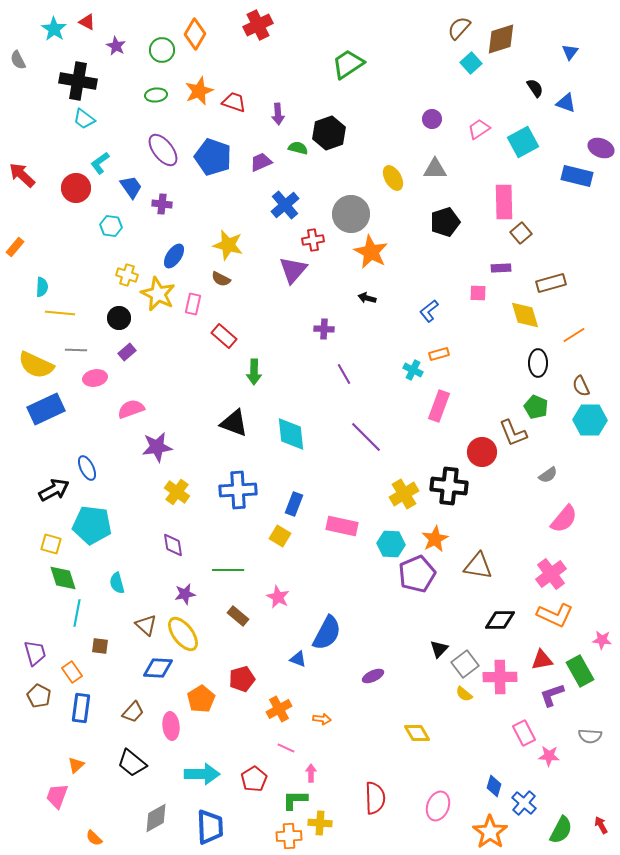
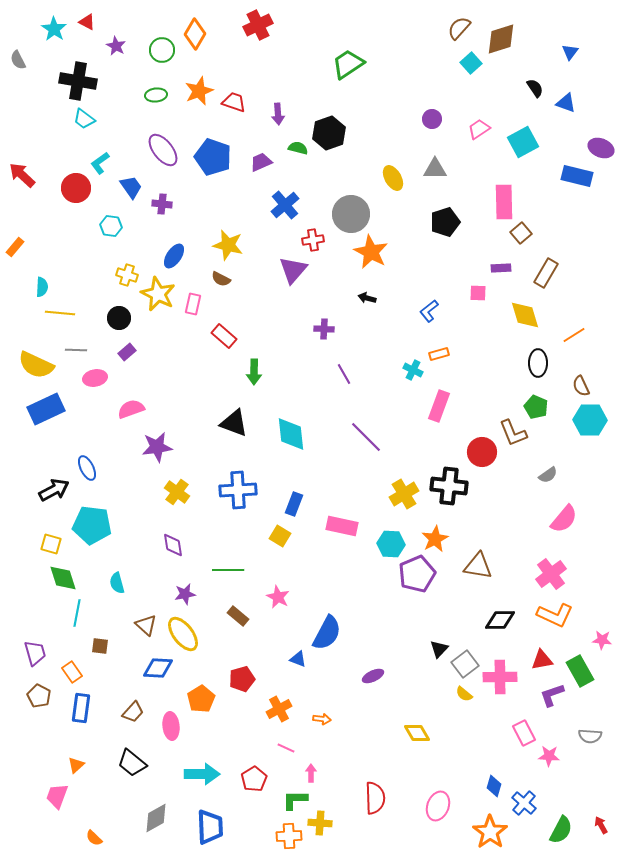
brown rectangle at (551, 283): moved 5 px left, 10 px up; rotated 44 degrees counterclockwise
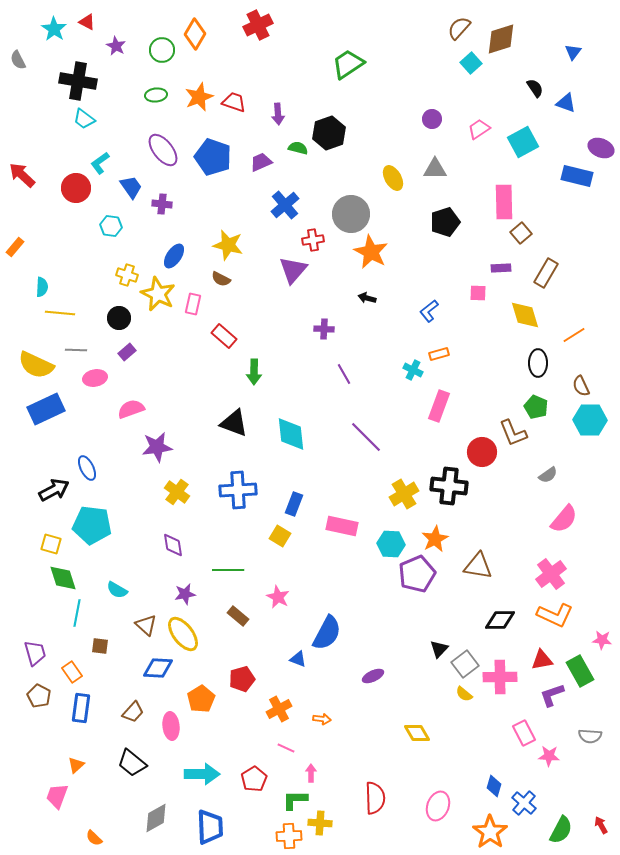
blue triangle at (570, 52): moved 3 px right
orange star at (199, 91): moved 6 px down
cyan semicircle at (117, 583): moved 7 px down; rotated 45 degrees counterclockwise
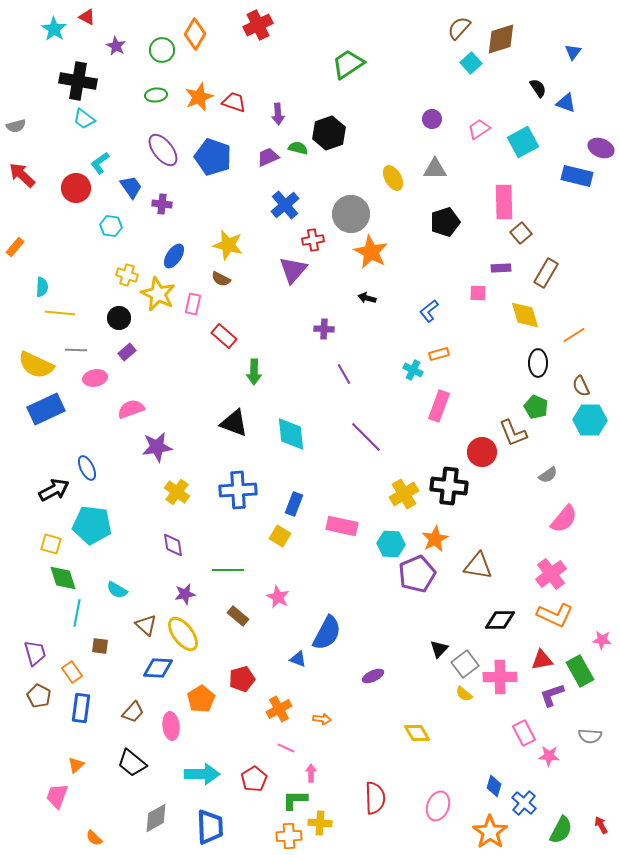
red triangle at (87, 22): moved 5 px up
gray semicircle at (18, 60): moved 2 px left, 66 px down; rotated 78 degrees counterclockwise
black semicircle at (535, 88): moved 3 px right
purple trapezoid at (261, 162): moved 7 px right, 5 px up
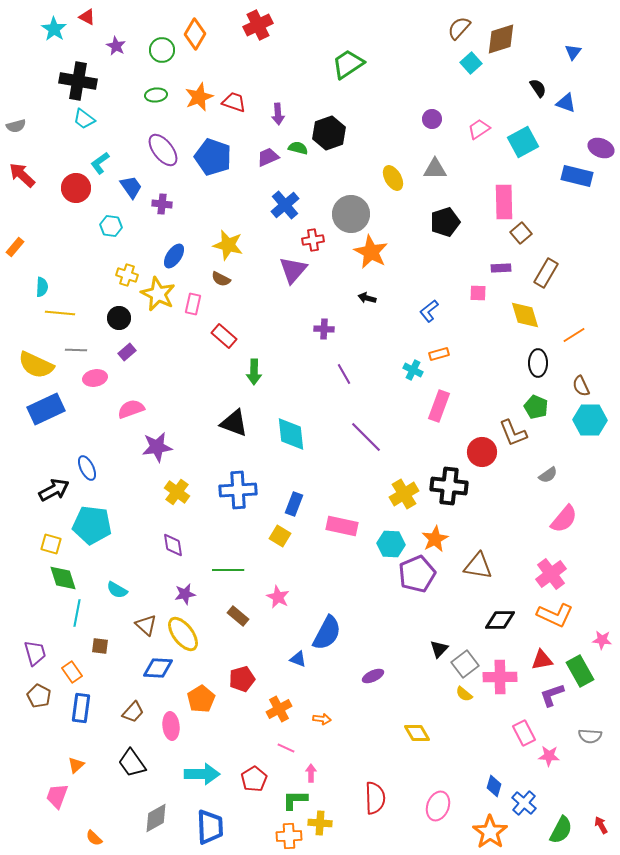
black trapezoid at (132, 763): rotated 16 degrees clockwise
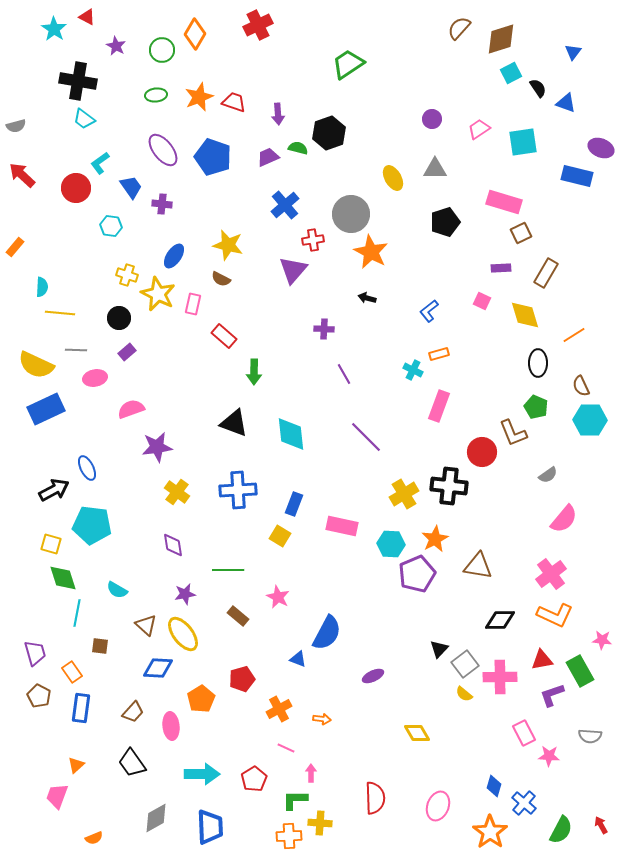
cyan square at (471, 63): moved 40 px right, 10 px down; rotated 15 degrees clockwise
cyan square at (523, 142): rotated 20 degrees clockwise
pink rectangle at (504, 202): rotated 72 degrees counterclockwise
brown square at (521, 233): rotated 15 degrees clockwise
pink square at (478, 293): moved 4 px right, 8 px down; rotated 24 degrees clockwise
orange semicircle at (94, 838): rotated 66 degrees counterclockwise
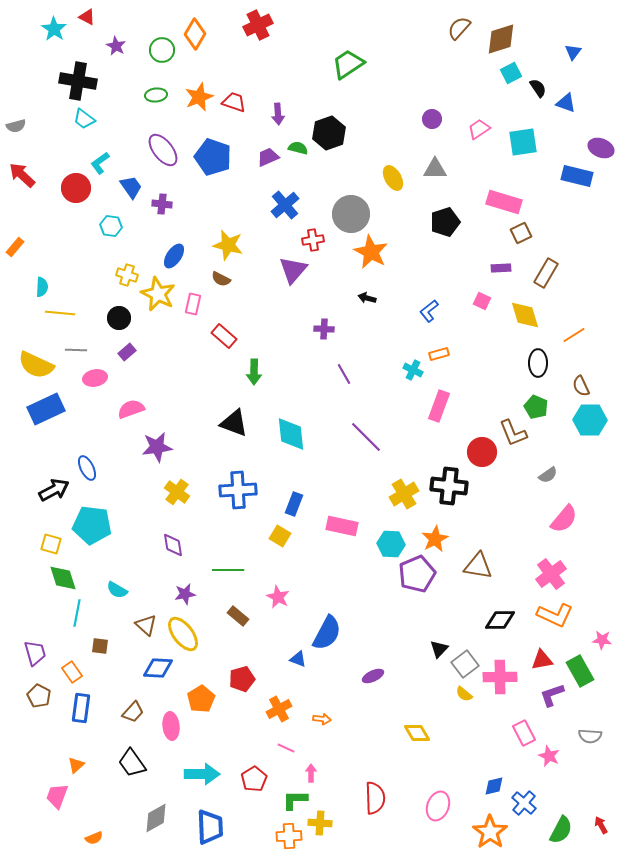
pink star at (549, 756): rotated 20 degrees clockwise
blue diamond at (494, 786): rotated 60 degrees clockwise
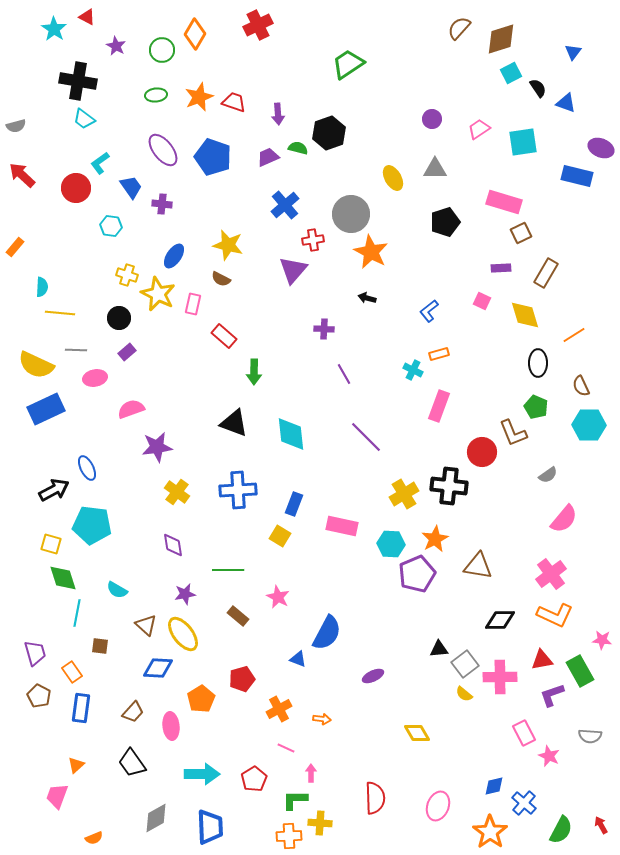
cyan hexagon at (590, 420): moved 1 px left, 5 px down
black triangle at (439, 649): rotated 42 degrees clockwise
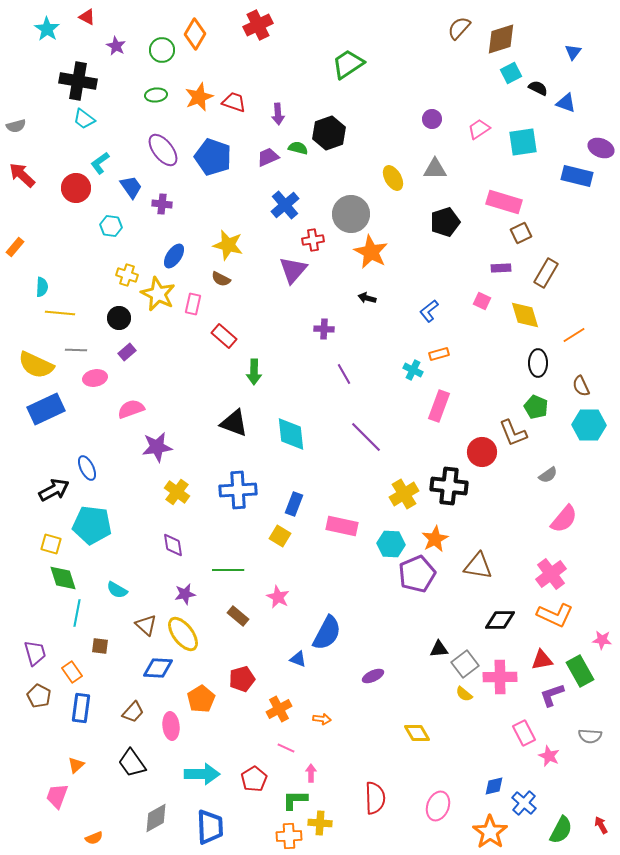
cyan star at (54, 29): moved 7 px left
black semicircle at (538, 88): rotated 30 degrees counterclockwise
